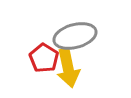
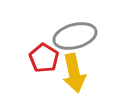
yellow arrow: moved 6 px right, 5 px down
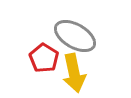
gray ellipse: rotated 45 degrees clockwise
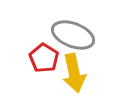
gray ellipse: moved 2 px left, 1 px up; rotated 9 degrees counterclockwise
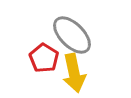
gray ellipse: moved 1 px left; rotated 24 degrees clockwise
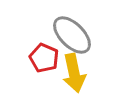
red pentagon: rotated 8 degrees counterclockwise
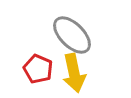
red pentagon: moved 6 px left, 11 px down
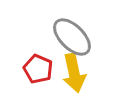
gray ellipse: moved 2 px down
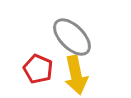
yellow arrow: moved 2 px right, 2 px down
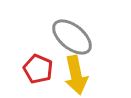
gray ellipse: rotated 6 degrees counterclockwise
